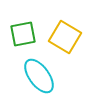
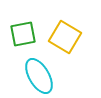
cyan ellipse: rotated 6 degrees clockwise
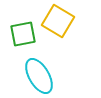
yellow square: moved 7 px left, 16 px up
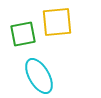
yellow square: moved 1 px left, 1 px down; rotated 36 degrees counterclockwise
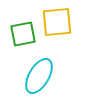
cyan ellipse: rotated 60 degrees clockwise
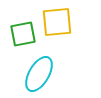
cyan ellipse: moved 2 px up
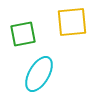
yellow square: moved 15 px right
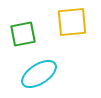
cyan ellipse: rotated 27 degrees clockwise
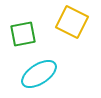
yellow square: rotated 32 degrees clockwise
